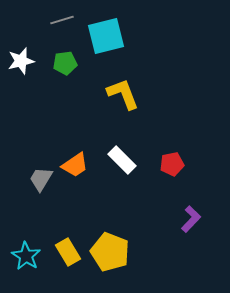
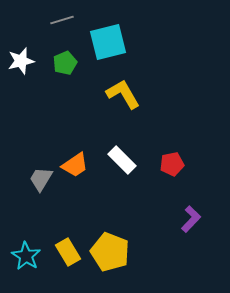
cyan square: moved 2 px right, 6 px down
green pentagon: rotated 15 degrees counterclockwise
yellow L-shape: rotated 9 degrees counterclockwise
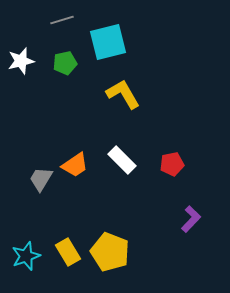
green pentagon: rotated 10 degrees clockwise
cyan star: rotated 20 degrees clockwise
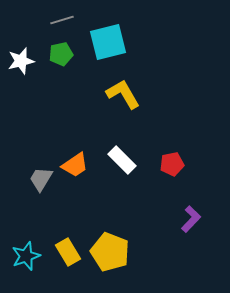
green pentagon: moved 4 px left, 9 px up
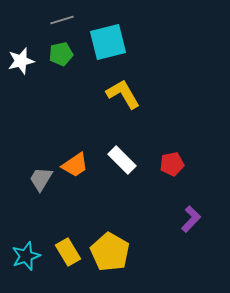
yellow pentagon: rotated 9 degrees clockwise
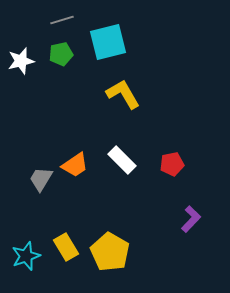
yellow rectangle: moved 2 px left, 5 px up
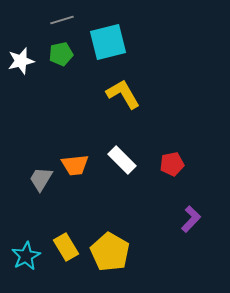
orange trapezoid: rotated 28 degrees clockwise
cyan star: rotated 8 degrees counterclockwise
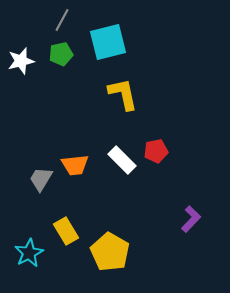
gray line: rotated 45 degrees counterclockwise
yellow L-shape: rotated 18 degrees clockwise
red pentagon: moved 16 px left, 13 px up
yellow rectangle: moved 16 px up
cyan star: moved 3 px right, 3 px up
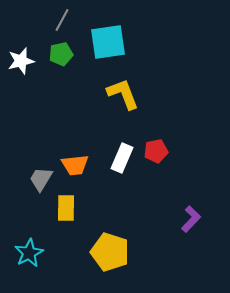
cyan square: rotated 6 degrees clockwise
yellow L-shape: rotated 9 degrees counterclockwise
white rectangle: moved 2 px up; rotated 68 degrees clockwise
yellow rectangle: moved 23 px up; rotated 32 degrees clockwise
yellow pentagon: rotated 12 degrees counterclockwise
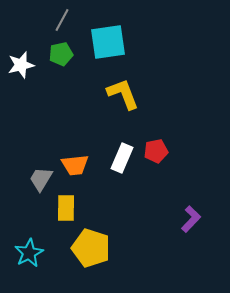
white star: moved 4 px down
yellow pentagon: moved 19 px left, 4 px up
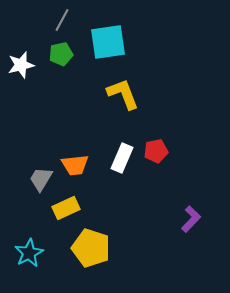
yellow rectangle: rotated 64 degrees clockwise
